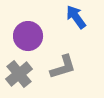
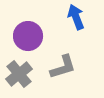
blue arrow: rotated 15 degrees clockwise
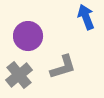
blue arrow: moved 10 px right
gray cross: moved 1 px down
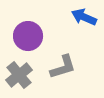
blue arrow: moved 2 px left; rotated 45 degrees counterclockwise
